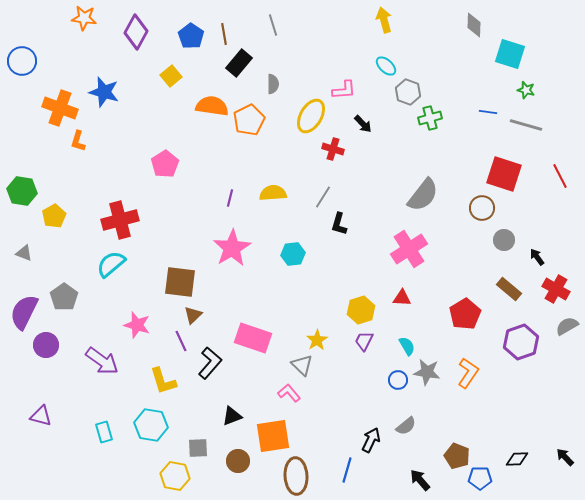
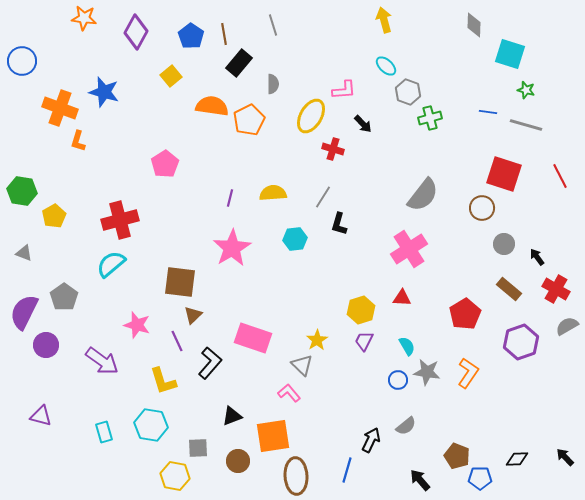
gray circle at (504, 240): moved 4 px down
cyan hexagon at (293, 254): moved 2 px right, 15 px up
purple line at (181, 341): moved 4 px left
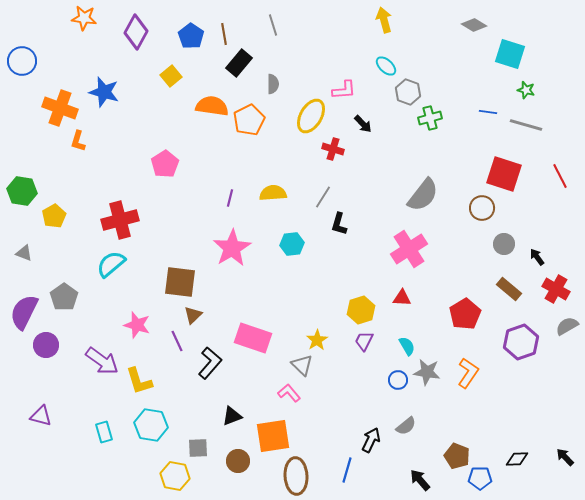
gray diamond at (474, 25): rotated 60 degrees counterclockwise
cyan hexagon at (295, 239): moved 3 px left, 5 px down
yellow L-shape at (163, 381): moved 24 px left
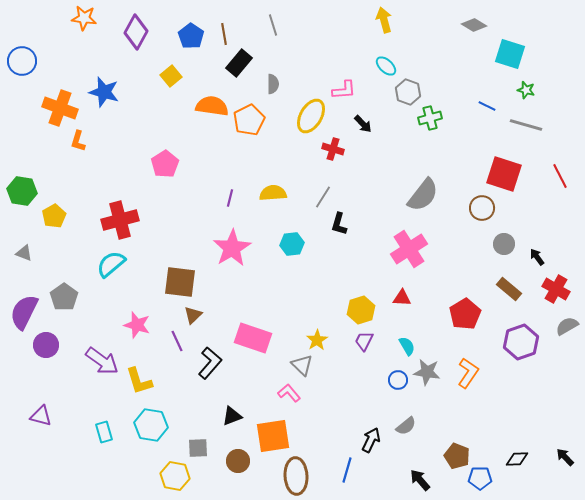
blue line at (488, 112): moved 1 px left, 6 px up; rotated 18 degrees clockwise
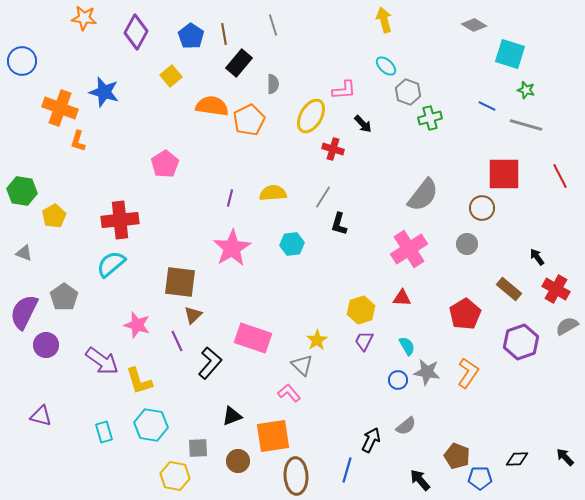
red square at (504, 174): rotated 18 degrees counterclockwise
red cross at (120, 220): rotated 9 degrees clockwise
gray circle at (504, 244): moved 37 px left
